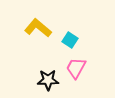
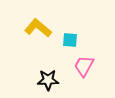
cyan square: rotated 28 degrees counterclockwise
pink trapezoid: moved 8 px right, 2 px up
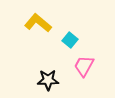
yellow L-shape: moved 5 px up
cyan square: rotated 35 degrees clockwise
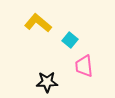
pink trapezoid: rotated 35 degrees counterclockwise
black star: moved 1 px left, 2 px down
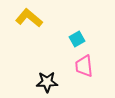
yellow L-shape: moved 9 px left, 5 px up
cyan square: moved 7 px right, 1 px up; rotated 21 degrees clockwise
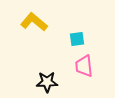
yellow L-shape: moved 5 px right, 4 px down
cyan square: rotated 21 degrees clockwise
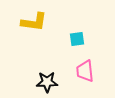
yellow L-shape: rotated 148 degrees clockwise
pink trapezoid: moved 1 px right, 5 px down
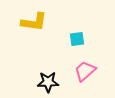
pink trapezoid: rotated 55 degrees clockwise
black star: moved 1 px right
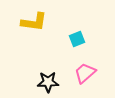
cyan square: rotated 14 degrees counterclockwise
pink trapezoid: moved 2 px down
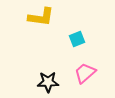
yellow L-shape: moved 7 px right, 5 px up
